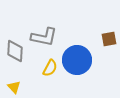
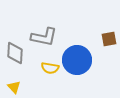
gray diamond: moved 2 px down
yellow semicircle: rotated 72 degrees clockwise
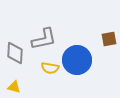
gray L-shape: moved 2 px down; rotated 24 degrees counterclockwise
yellow triangle: rotated 32 degrees counterclockwise
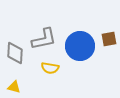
blue circle: moved 3 px right, 14 px up
